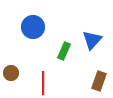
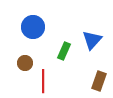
brown circle: moved 14 px right, 10 px up
red line: moved 2 px up
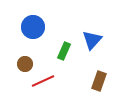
brown circle: moved 1 px down
red line: rotated 65 degrees clockwise
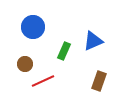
blue triangle: moved 1 px right, 1 px down; rotated 25 degrees clockwise
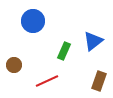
blue circle: moved 6 px up
blue triangle: rotated 15 degrees counterclockwise
brown circle: moved 11 px left, 1 px down
red line: moved 4 px right
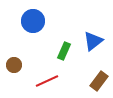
brown rectangle: rotated 18 degrees clockwise
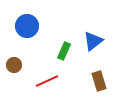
blue circle: moved 6 px left, 5 px down
brown rectangle: rotated 54 degrees counterclockwise
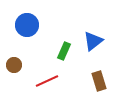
blue circle: moved 1 px up
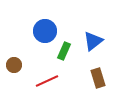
blue circle: moved 18 px right, 6 px down
brown rectangle: moved 1 px left, 3 px up
